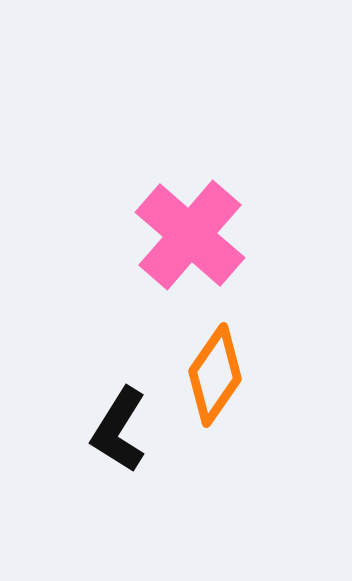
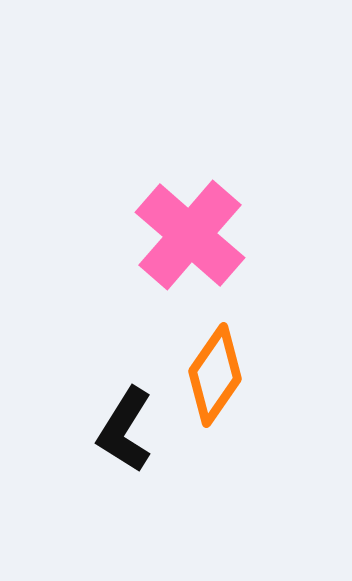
black L-shape: moved 6 px right
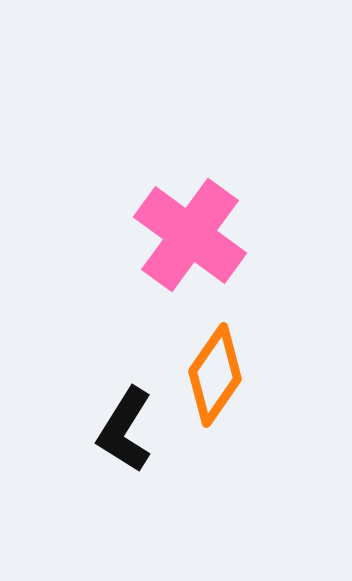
pink cross: rotated 5 degrees counterclockwise
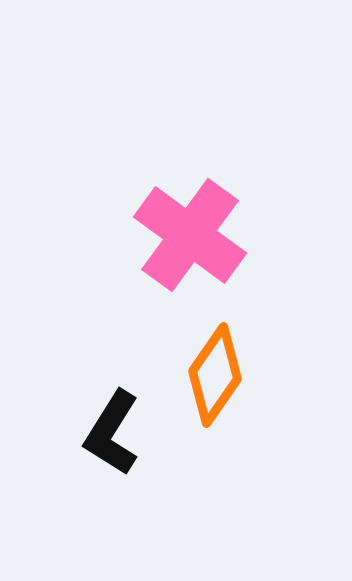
black L-shape: moved 13 px left, 3 px down
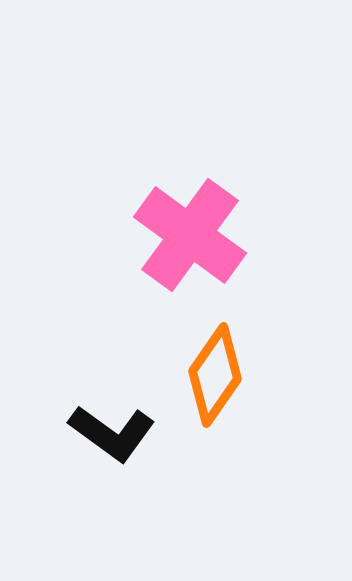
black L-shape: rotated 86 degrees counterclockwise
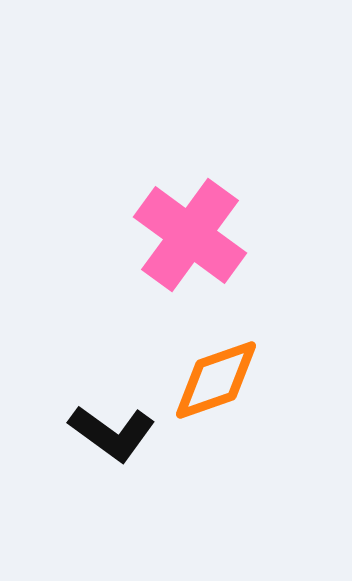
orange diamond: moved 1 px right, 5 px down; rotated 36 degrees clockwise
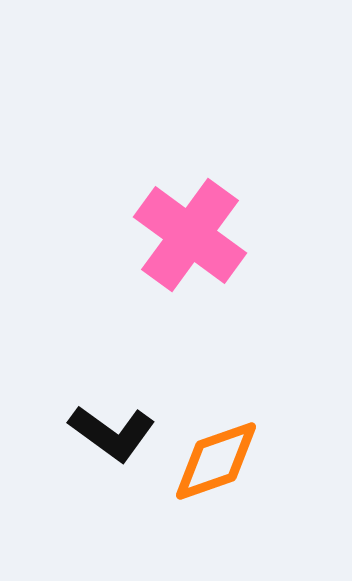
orange diamond: moved 81 px down
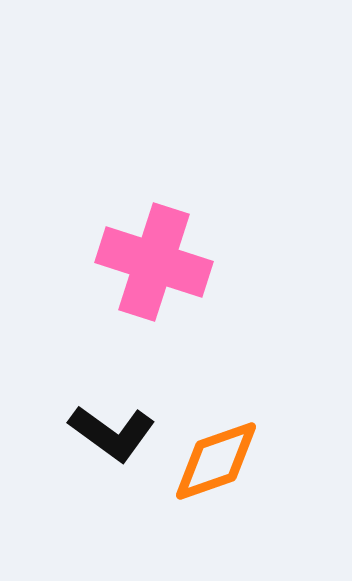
pink cross: moved 36 px left, 27 px down; rotated 18 degrees counterclockwise
